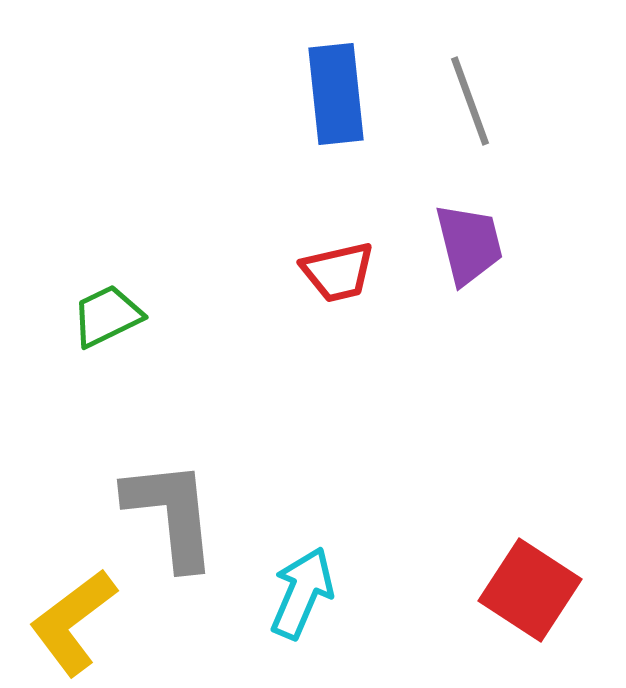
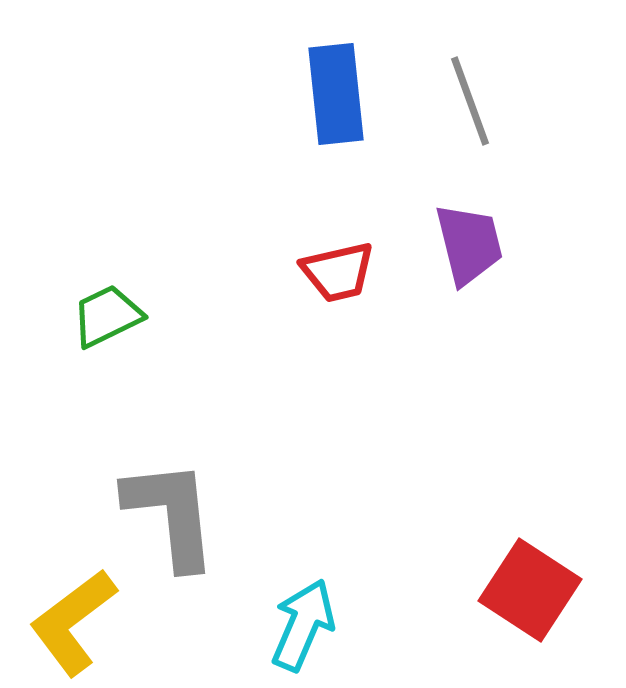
cyan arrow: moved 1 px right, 32 px down
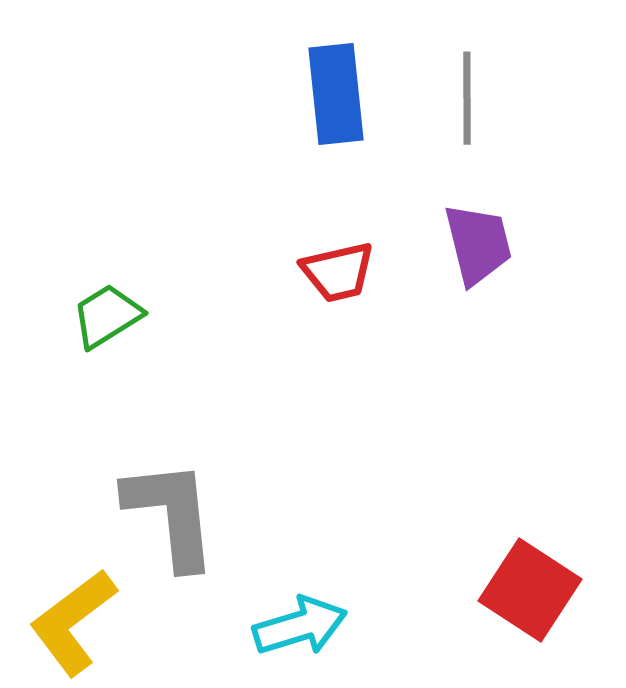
gray line: moved 3 px left, 3 px up; rotated 20 degrees clockwise
purple trapezoid: moved 9 px right
green trapezoid: rotated 6 degrees counterclockwise
cyan arrow: moved 3 px left, 1 px down; rotated 50 degrees clockwise
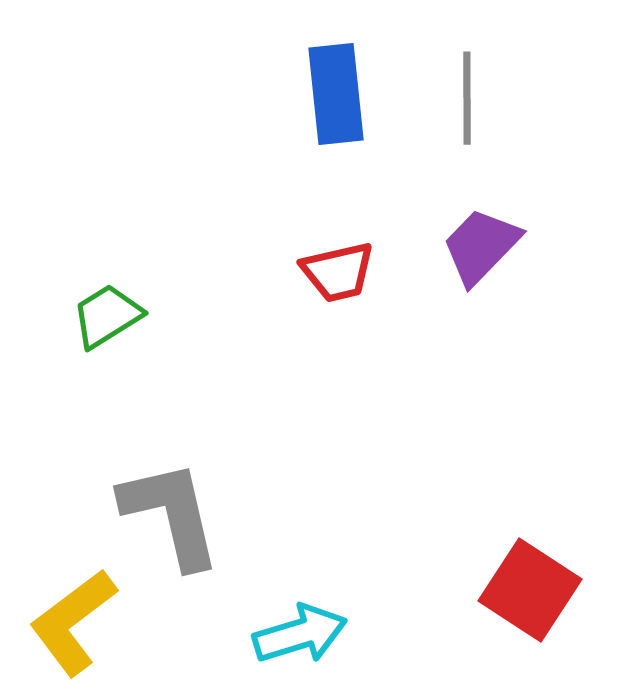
purple trapezoid: moved 3 px right, 2 px down; rotated 122 degrees counterclockwise
gray L-shape: rotated 7 degrees counterclockwise
cyan arrow: moved 8 px down
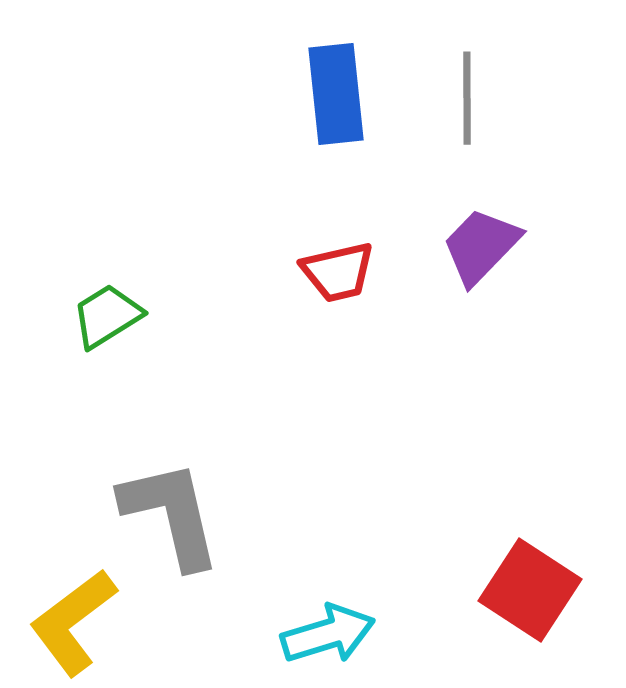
cyan arrow: moved 28 px right
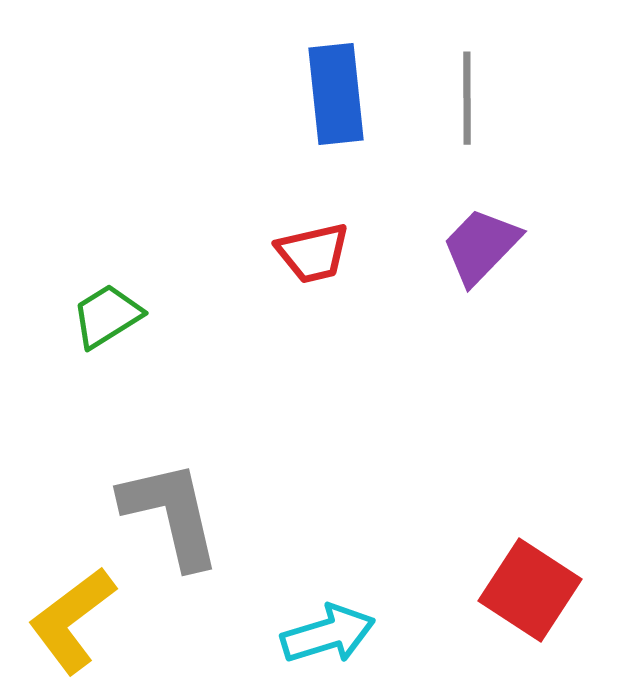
red trapezoid: moved 25 px left, 19 px up
yellow L-shape: moved 1 px left, 2 px up
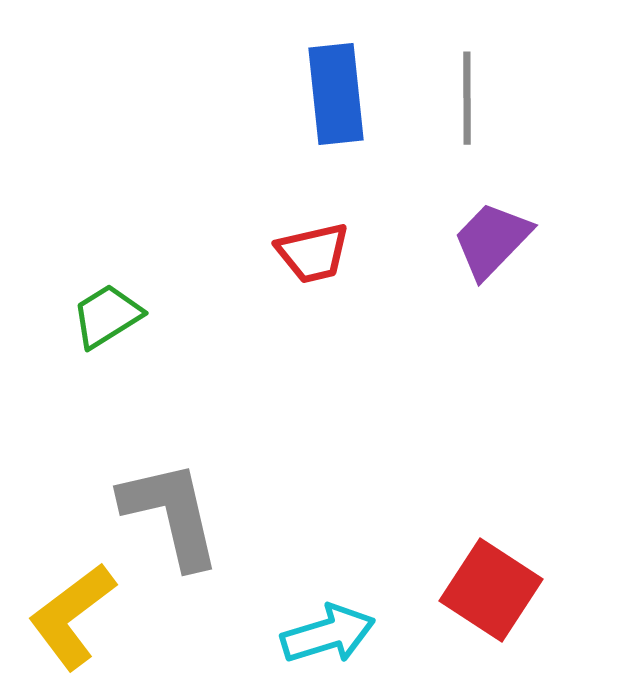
purple trapezoid: moved 11 px right, 6 px up
red square: moved 39 px left
yellow L-shape: moved 4 px up
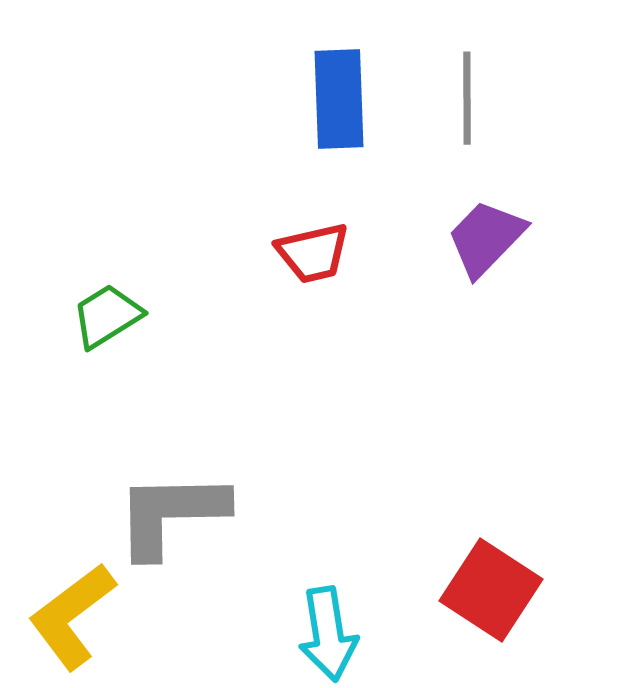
blue rectangle: moved 3 px right, 5 px down; rotated 4 degrees clockwise
purple trapezoid: moved 6 px left, 2 px up
gray L-shape: rotated 78 degrees counterclockwise
cyan arrow: rotated 98 degrees clockwise
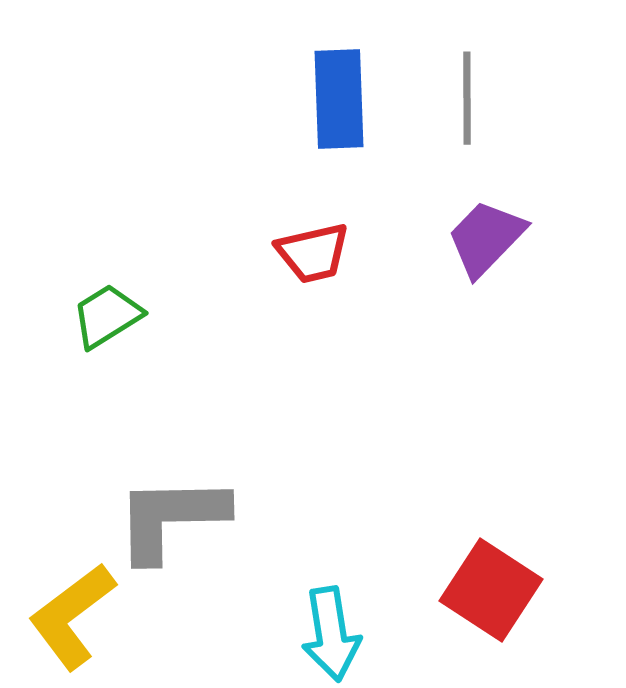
gray L-shape: moved 4 px down
cyan arrow: moved 3 px right
